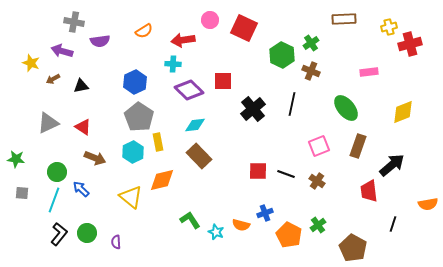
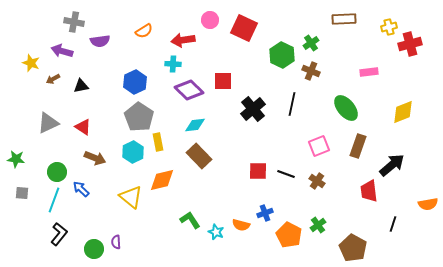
green circle at (87, 233): moved 7 px right, 16 px down
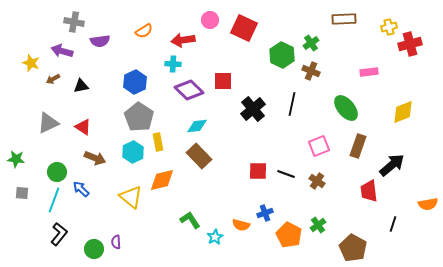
cyan diamond at (195, 125): moved 2 px right, 1 px down
cyan star at (216, 232): moved 1 px left, 5 px down; rotated 21 degrees clockwise
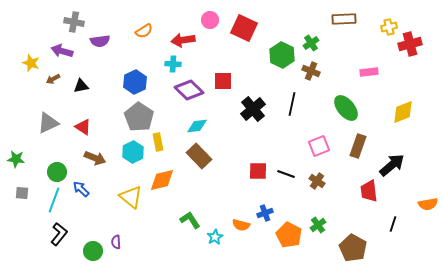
green circle at (94, 249): moved 1 px left, 2 px down
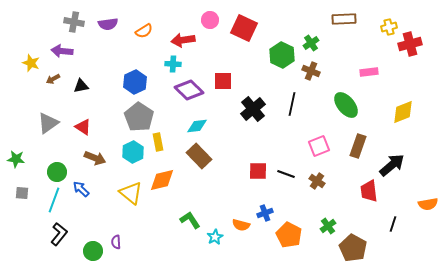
purple semicircle at (100, 41): moved 8 px right, 17 px up
purple arrow at (62, 51): rotated 10 degrees counterclockwise
green ellipse at (346, 108): moved 3 px up
gray triangle at (48, 123): rotated 10 degrees counterclockwise
yellow triangle at (131, 197): moved 4 px up
green cross at (318, 225): moved 10 px right, 1 px down
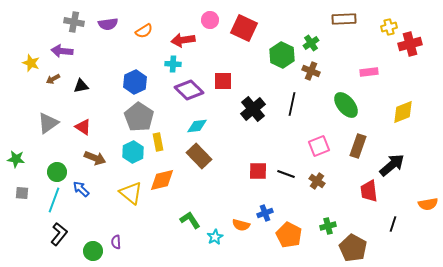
green cross at (328, 226): rotated 21 degrees clockwise
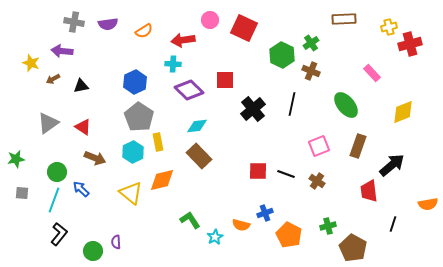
pink rectangle at (369, 72): moved 3 px right, 1 px down; rotated 54 degrees clockwise
red square at (223, 81): moved 2 px right, 1 px up
green star at (16, 159): rotated 18 degrees counterclockwise
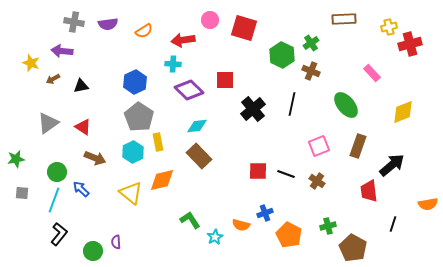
red square at (244, 28): rotated 8 degrees counterclockwise
